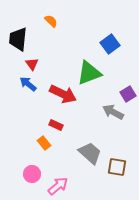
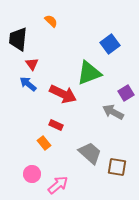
purple square: moved 2 px left, 1 px up
pink arrow: moved 1 px up
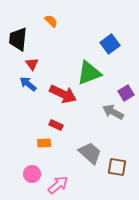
orange rectangle: rotated 56 degrees counterclockwise
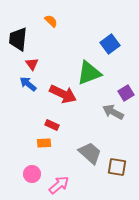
red rectangle: moved 4 px left
pink arrow: moved 1 px right
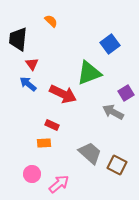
brown square: moved 2 px up; rotated 18 degrees clockwise
pink arrow: moved 1 px up
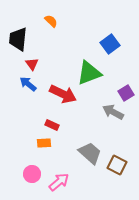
pink arrow: moved 2 px up
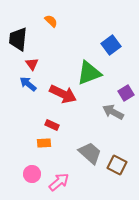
blue square: moved 1 px right, 1 px down
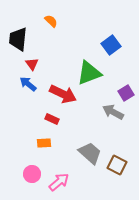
red rectangle: moved 6 px up
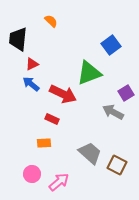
red triangle: rotated 40 degrees clockwise
blue arrow: moved 3 px right
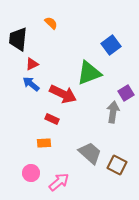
orange semicircle: moved 2 px down
gray arrow: rotated 70 degrees clockwise
pink circle: moved 1 px left, 1 px up
